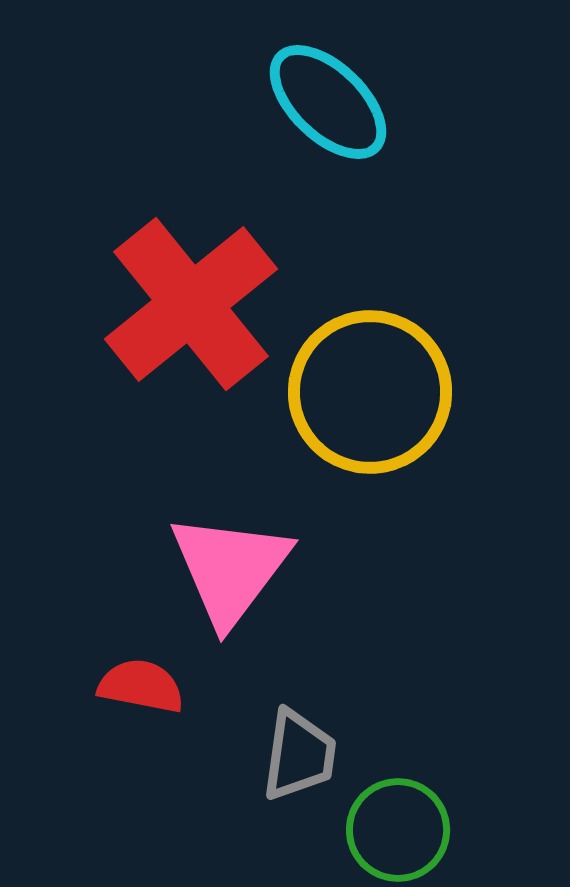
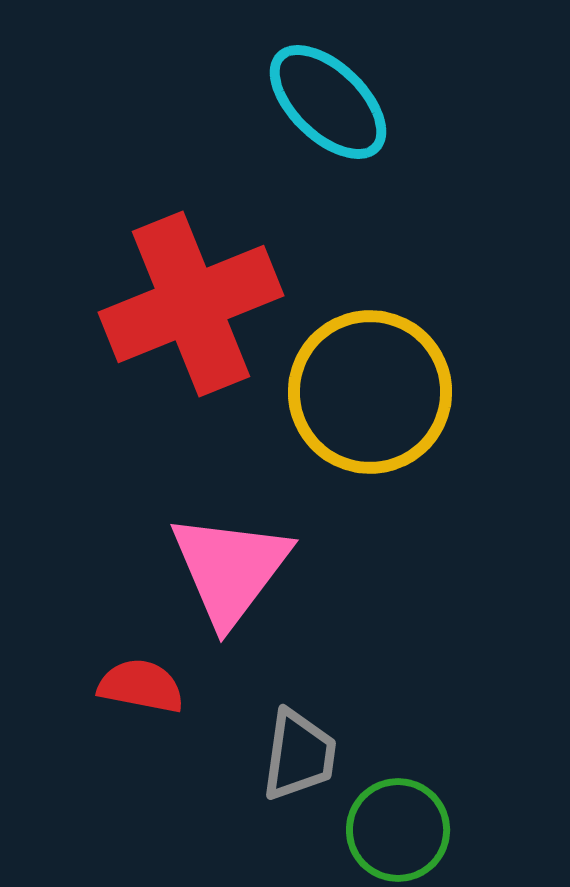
red cross: rotated 17 degrees clockwise
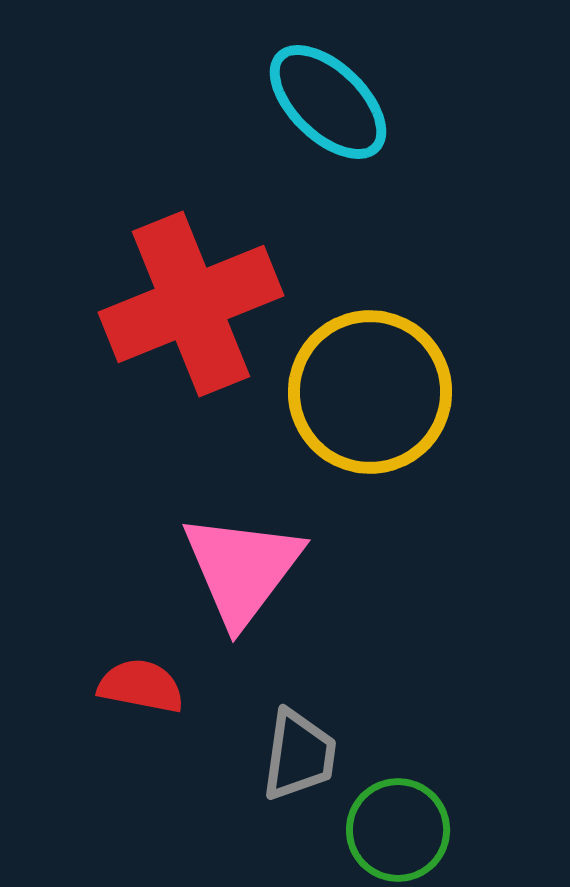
pink triangle: moved 12 px right
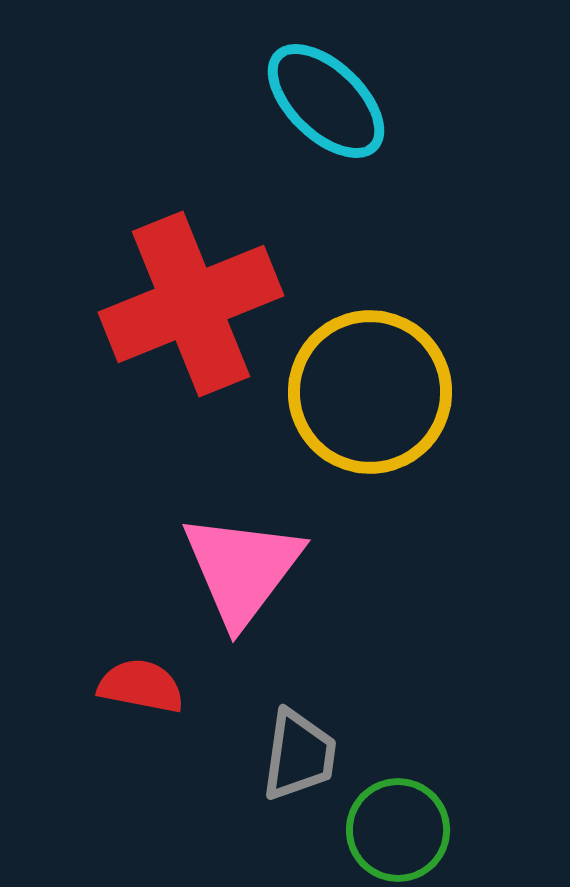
cyan ellipse: moved 2 px left, 1 px up
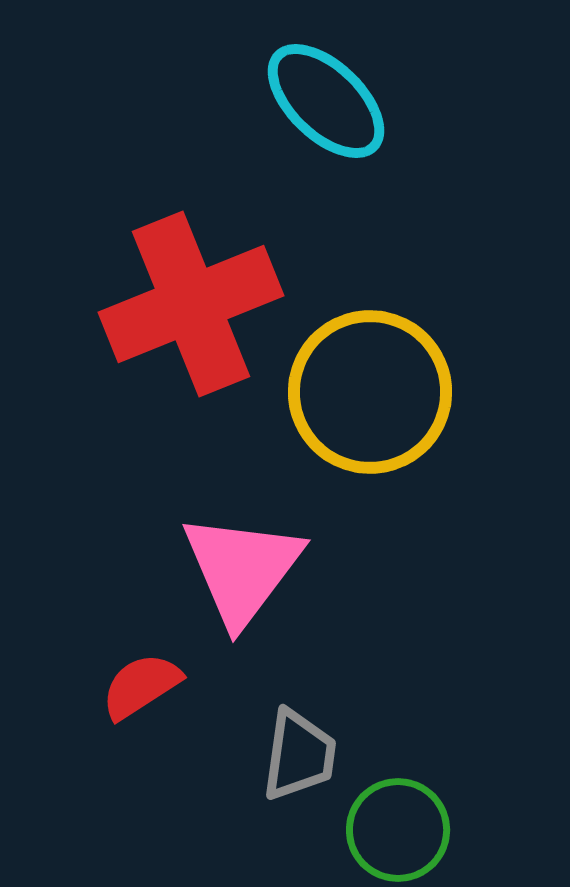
red semicircle: rotated 44 degrees counterclockwise
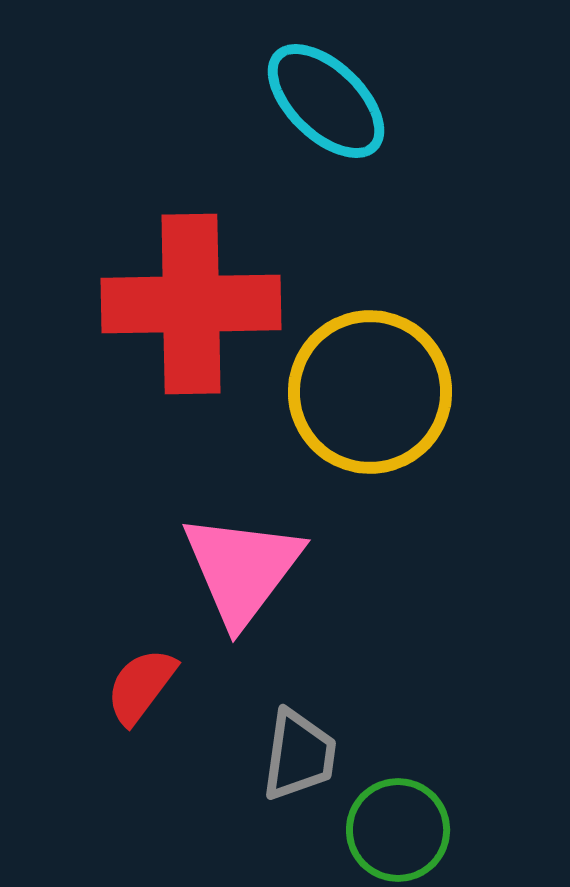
red cross: rotated 21 degrees clockwise
red semicircle: rotated 20 degrees counterclockwise
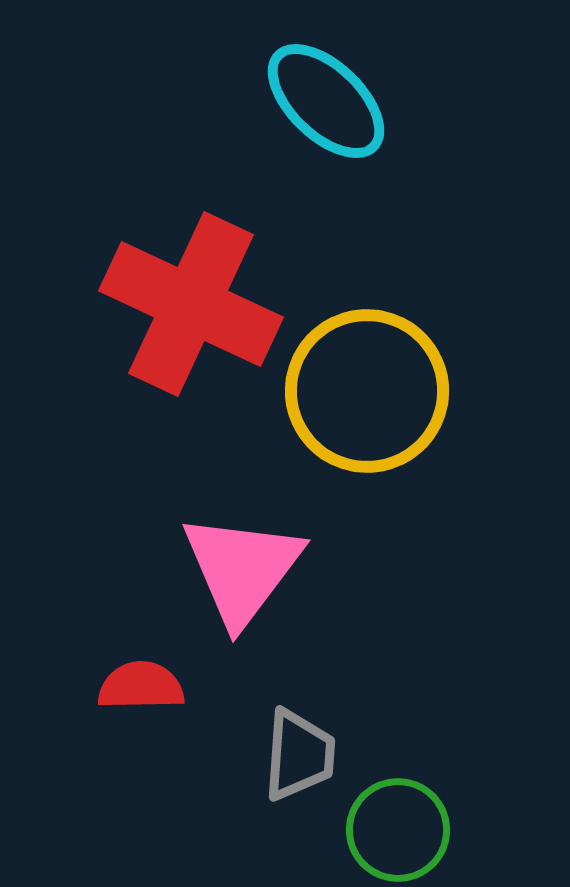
red cross: rotated 26 degrees clockwise
yellow circle: moved 3 px left, 1 px up
red semicircle: rotated 52 degrees clockwise
gray trapezoid: rotated 4 degrees counterclockwise
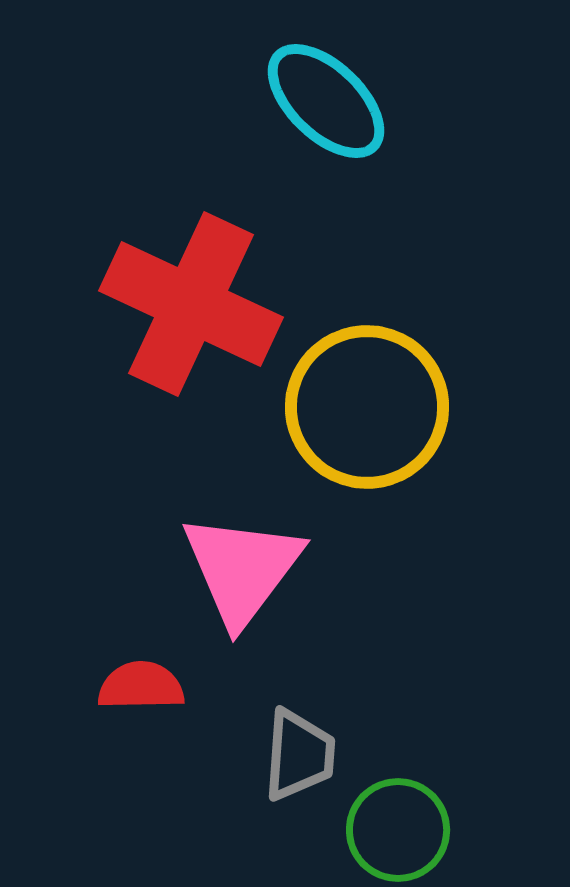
yellow circle: moved 16 px down
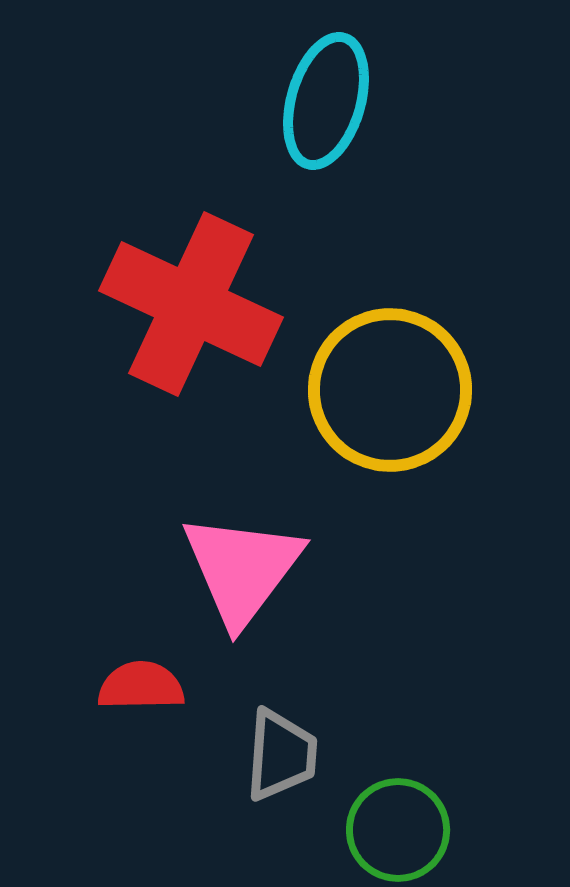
cyan ellipse: rotated 62 degrees clockwise
yellow circle: moved 23 px right, 17 px up
gray trapezoid: moved 18 px left
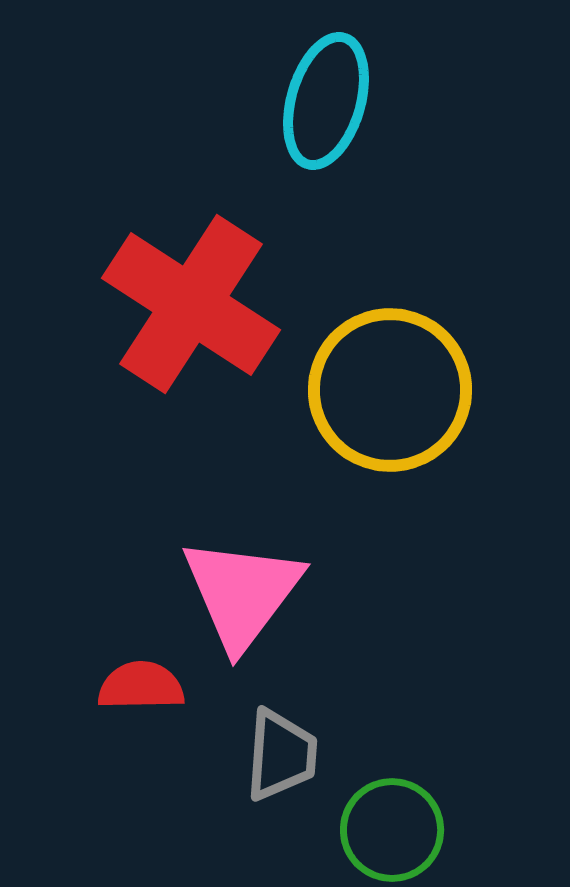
red cross: rotated 8 degrees clockwise
pink triangle: moved 24 px down
green circle: moved 6 px left
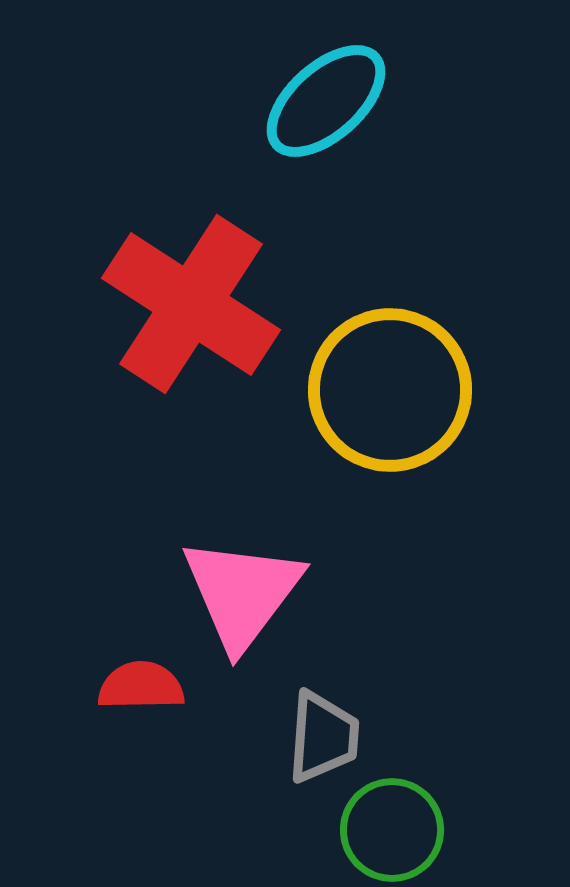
cyan ellipse: rotated 32 degrees clockwise
gray trapezoid: moved 42 px right, 18 px up
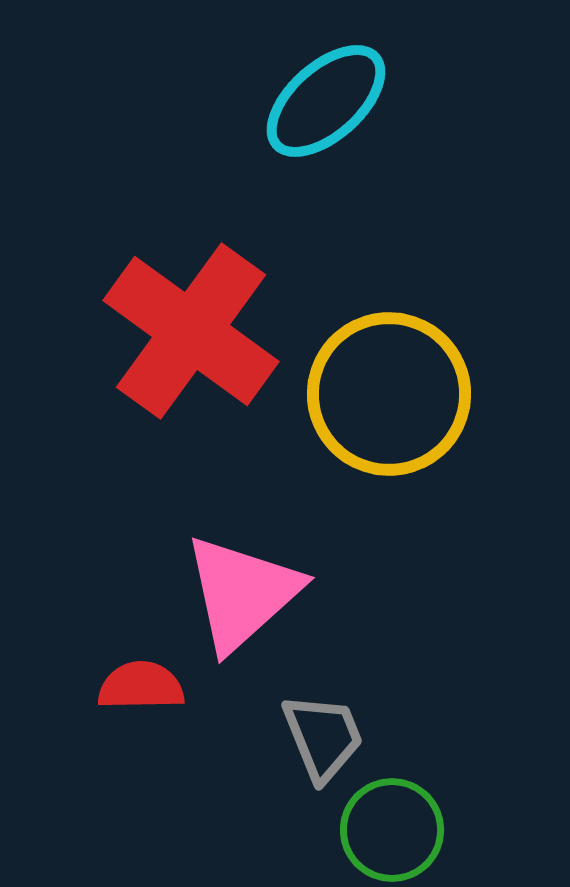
red cross: moved 27 px down; rotated 3 degrees clockwise
yellow circle: moved 1 px left, 4 px down
pink triangle: rotated 11 degrees clockwise
gray trapezoid: rotated 26 degrees counterclockwise
